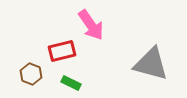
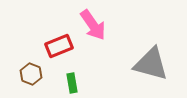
pink arrow: moved 2 px right
red rectangle: moved 3 px left, 5 px up; rotated 8 degrees counterclockwise
green rectangle: moved 1 px right; rotated 54 degrees clockwise
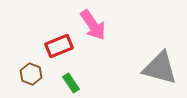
gray triangle: moved 9 px right, 4 px down
green rectangle: moved 1 px left; rotated 24 degrees counterclockwise
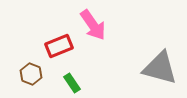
green rectangle: moved 1 px right
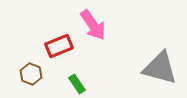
green rectangle: moved 5 px right, 1 px down
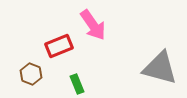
green rectangle: rotated 12 degrees clockwise
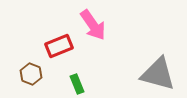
gray triangle: moved 2 px left, 6 px down
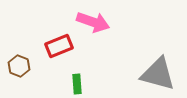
pink arrow: moved 3 px up; rotated 36 degrees counterclockwise
brown hexagon: moved 12 px left, 8 px up
green rectangle: rotated 18 degrees clockwise
